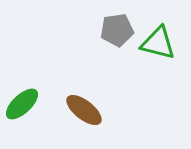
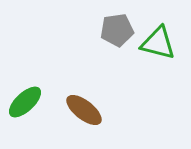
green ellipse: moved 3 px right, 2 px up
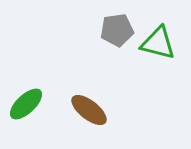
green ellipse: moved 1 px right, 2 px down
brown ellipse: moved 5 px right
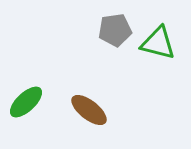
gray pentagon: moved 2 px left
green ellipse: moved 2 px up
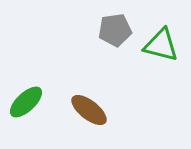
green triangle: moved 3 px right, 2 px down
